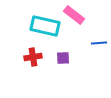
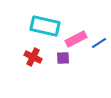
pink rectangle: moved 2 px right, 24 px down; rotated 65 degrees counterclockwise
blue line: rotated 28 degrees counterclockwise
red cross: rotated 36 degrees clockwise
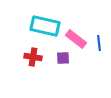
pink rectangle: rotated 65 degrees clockwise
blue line: rotated 63 degrees counterclockwise
red cross: rotated 18 degrees counterclockwise
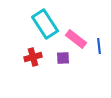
cyan rectangle: moved 2 px up; rotated 44 degrees clockwise
blue line: moved 3 px down
red cross: rotated 24 degrees counterclockwise
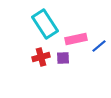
pink rectangle: rotated 50 degrees counterclockwise
blue line: rotated 56 degrees clockwise
red cross: moved 8 px right
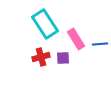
pink rectangle: rotated 70 degrees clockwise
blue line: moved 1 px right, 2 px up; rotated 35 degrees clockwise
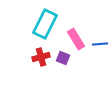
cyan rectangle: rotated 60 degrees clockwise
purple square: rotated 24 degrees clockwise
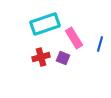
cyan rectangle: rotated 44 degrees clockwise
pink rectangle: moved 2 px left, 1 px up
blue line: rotated 70 degrees counterclockwise
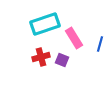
purple square: moved 1 px left, 2 px down
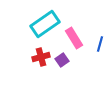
cyan rectangle: rotated 16 degrees counterclockwise
purple square: rotated 32 degrees clockwise
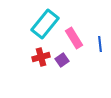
cyan rectangle: rotated 16 degrees counterclockwise
blue line: rotated 21 degrees counterclockwise
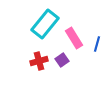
blue line: moved 3 px left; rotated 21 degrees clockwise
red cross: moved 2 px left, 4 px down
